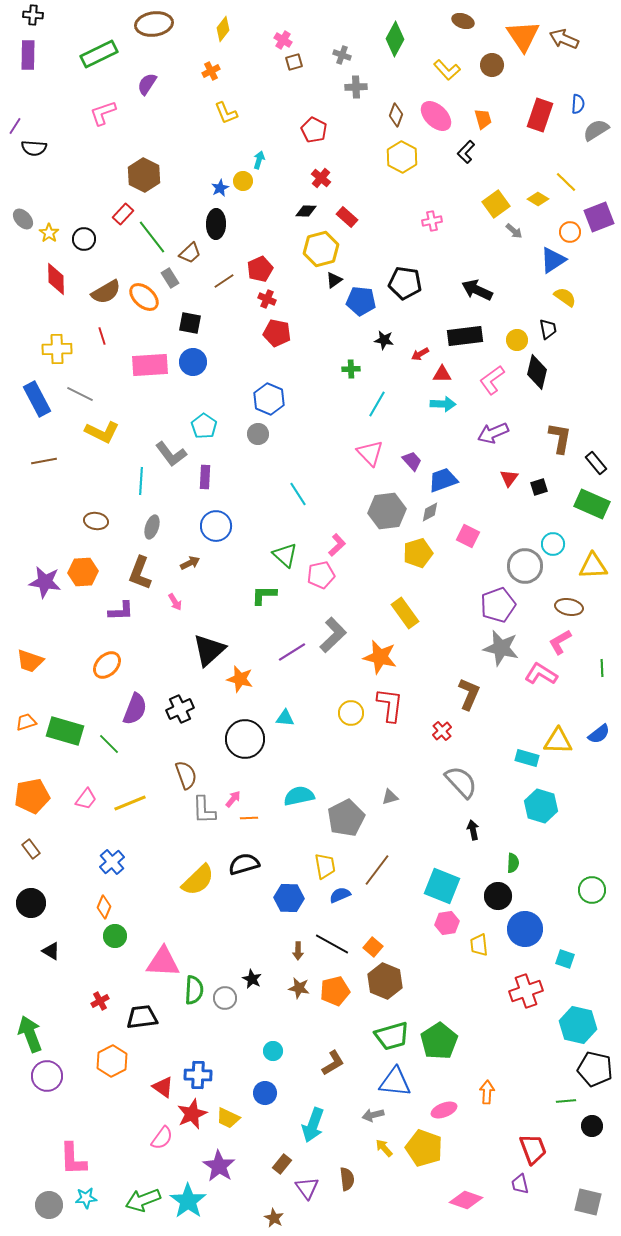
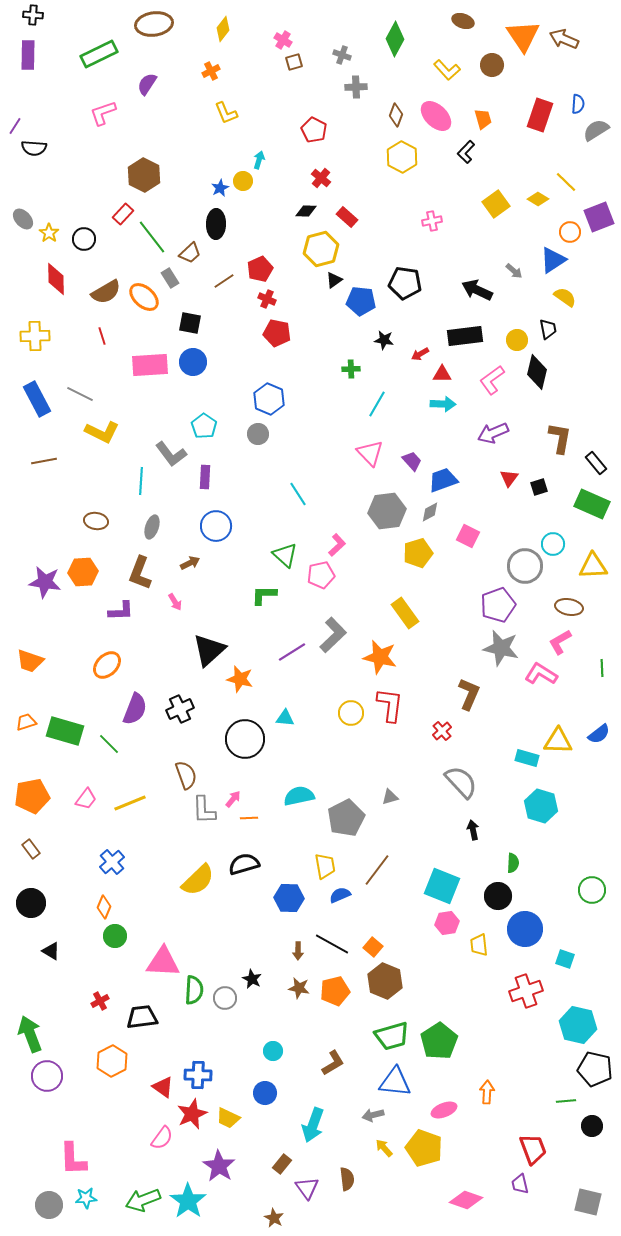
gray arrow at (514, 231): moved 40 px down
yellow cross at (57, 349): moved 22 px left, 13 px up
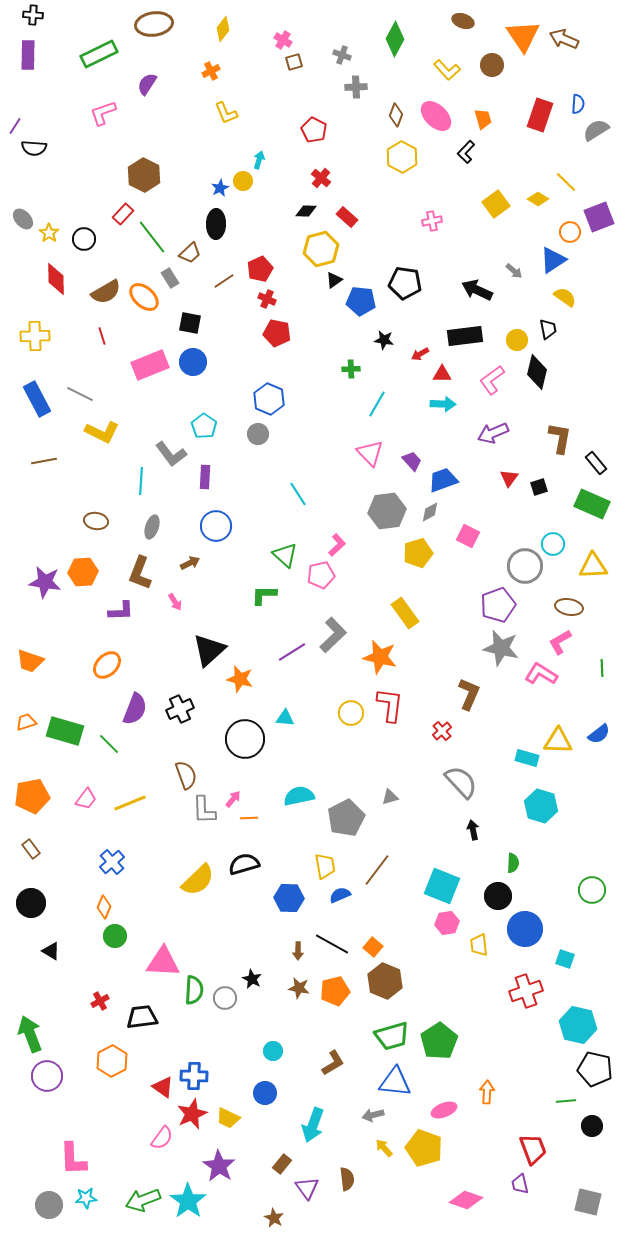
pink rectangle at (150, 365): rotated 18 degrees counterclockwise
blue cross at (198, 1075): moved 4 px left, 1 px down
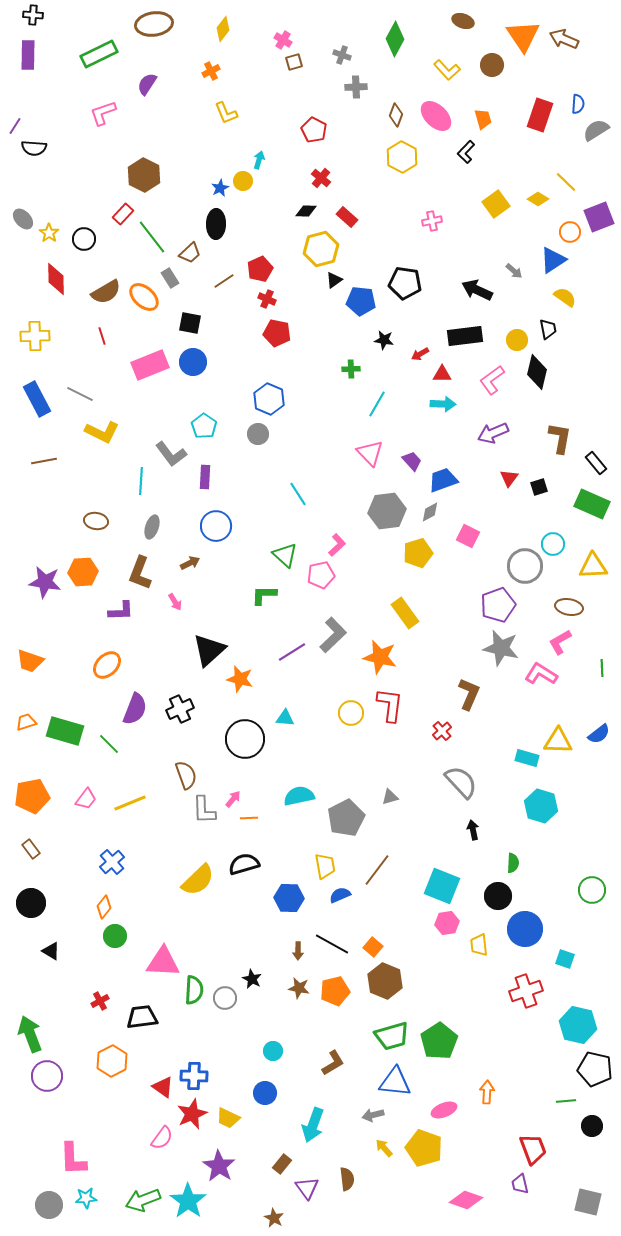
orange diamond at (104, 907): rotated 15 degrees clockwise
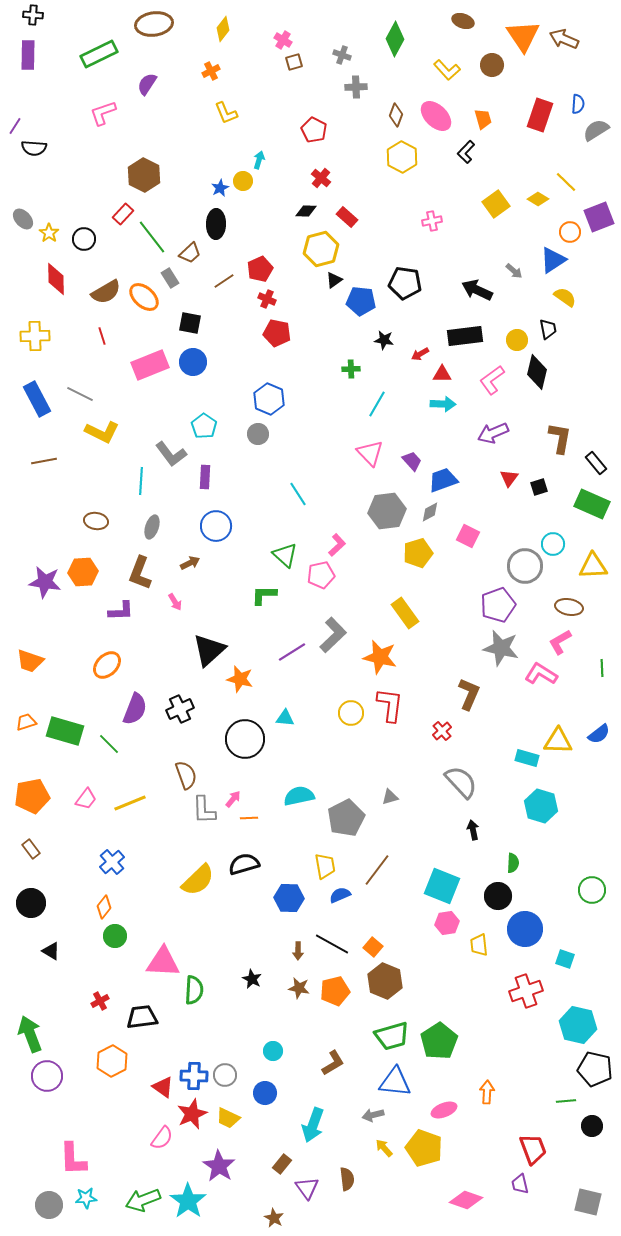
gray circle at (225, 998): moved 77 px down
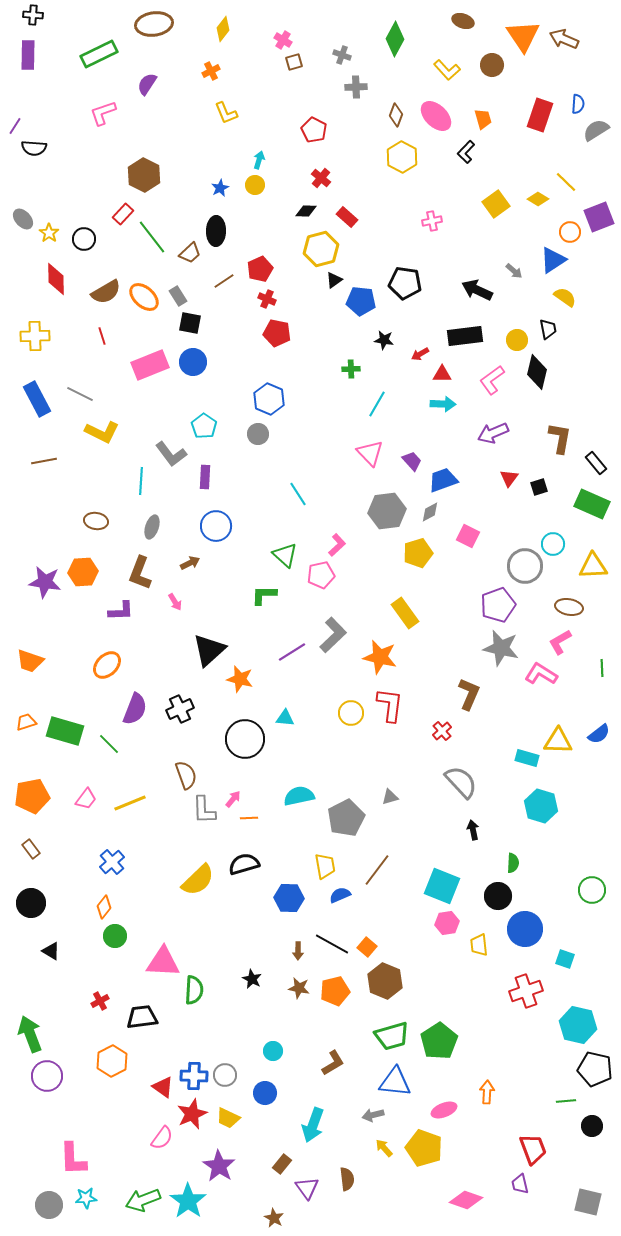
yellow circle at (243, 181): moved 12 px right, 4 px down
black ellipse at (216, 224): moved 7 px down
gray rectangle at (170, 278): moved 8 px right, 18 px down
orange square at (373, 947): moved 6 px left
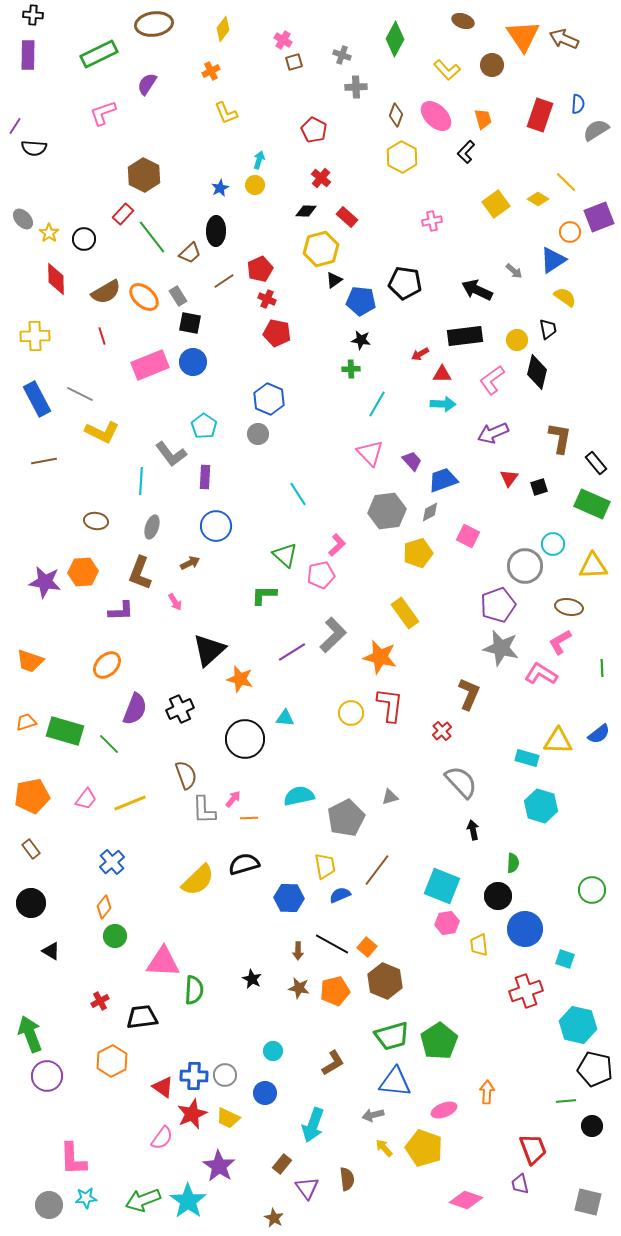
black star at (384, 340): moved 23 px left
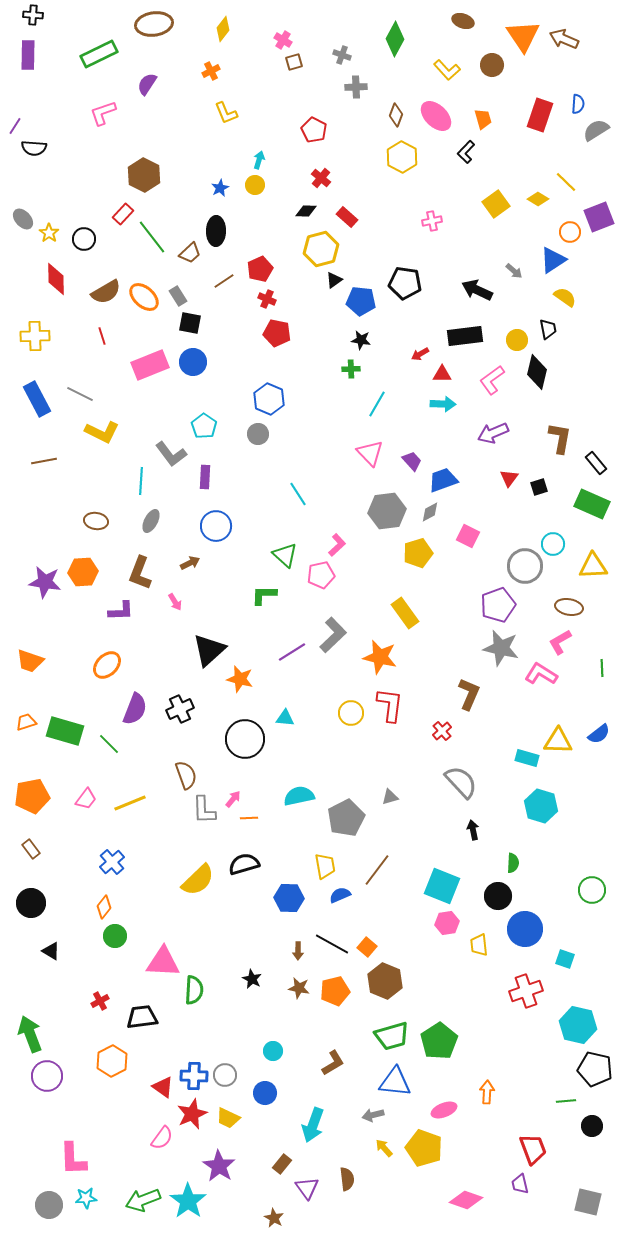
gray ellipse at (152, 527): moved 1 px left, 6 px up; rotated 10 degrees clockwise
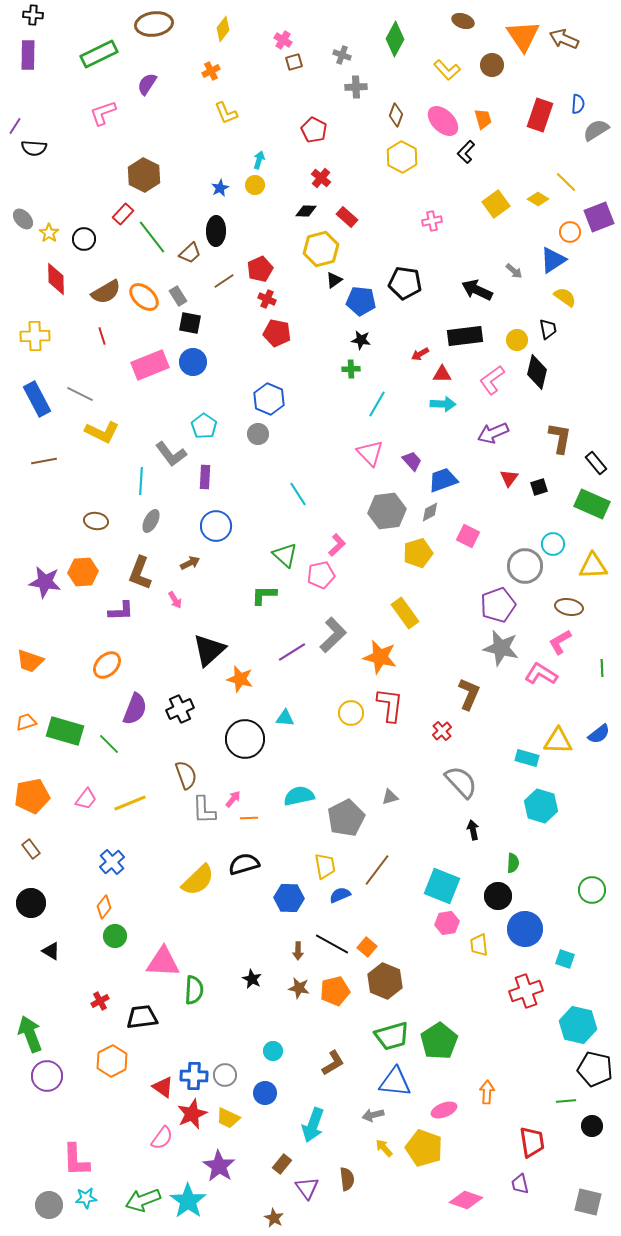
pink ellipse at (436, 116): moved 7 px right, 5 px down
pink arrow at (175, 602): moved 2 px up
red trapezoid at (533, 1149): moved 1 px left, 7 px up; rotated 12 degrees clockwise
pink L-shape at (73, 1159): moved 3 px right, 1 px down
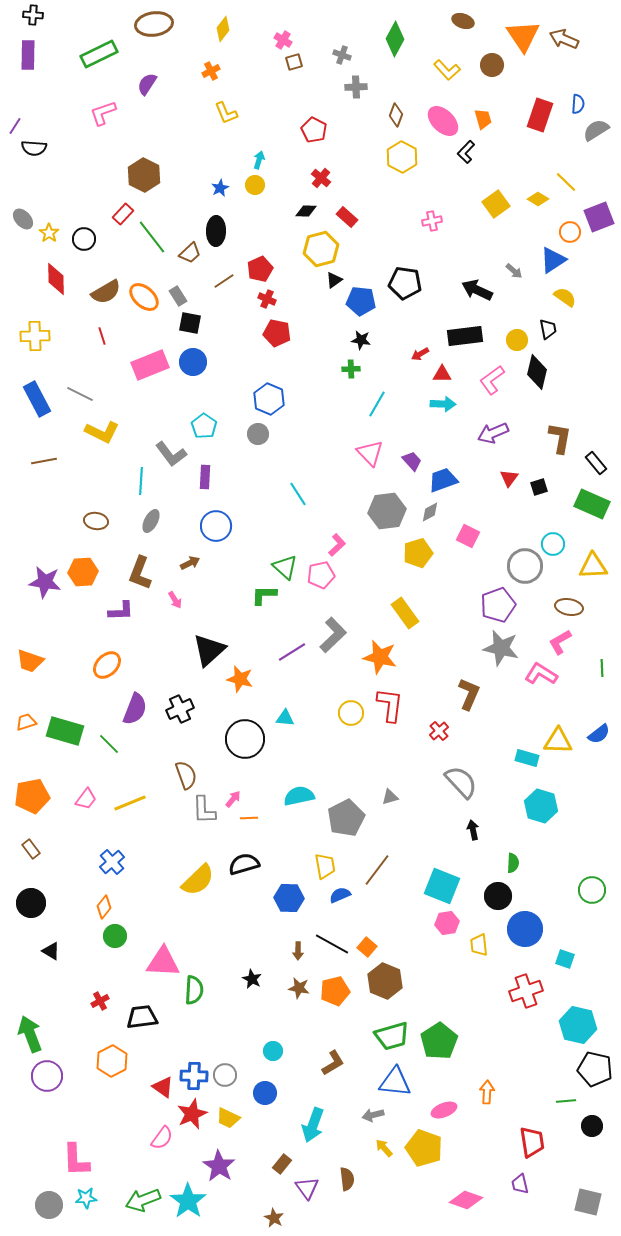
green triangle at (285, 555): moved 12 px down
red cross at (442, 731): moved 3 px left
